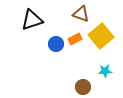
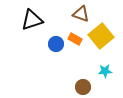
orange rectangle: rotated 56 degrees clockwise
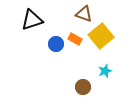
brown triangle: moved 3 px right
cyan star: rotated 16 degrees counterclockwise
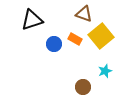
blue circle: moved 2 px left
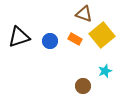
black triangle: moved 13 px left, 17 px down
yellow square: moved 1 px right, 1 px up
blue circle: moved 4 px left, 3 px up
brown circle: moved 1 px up
